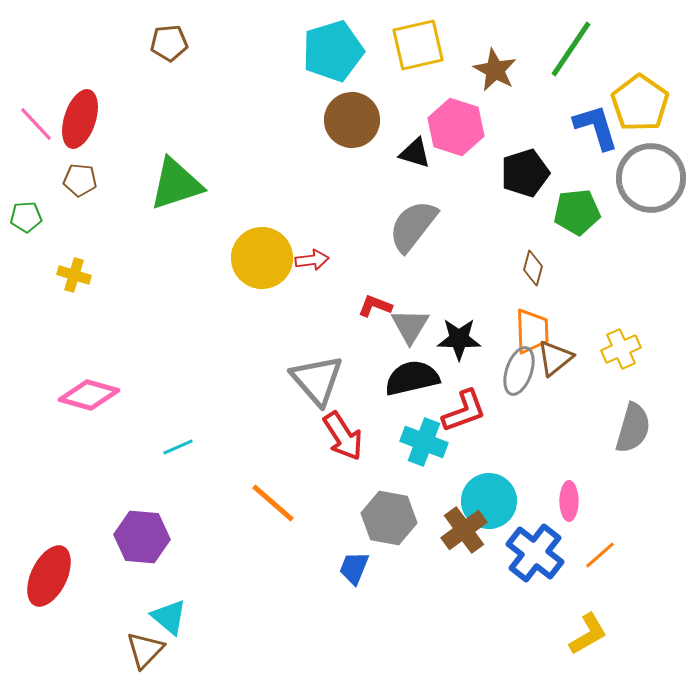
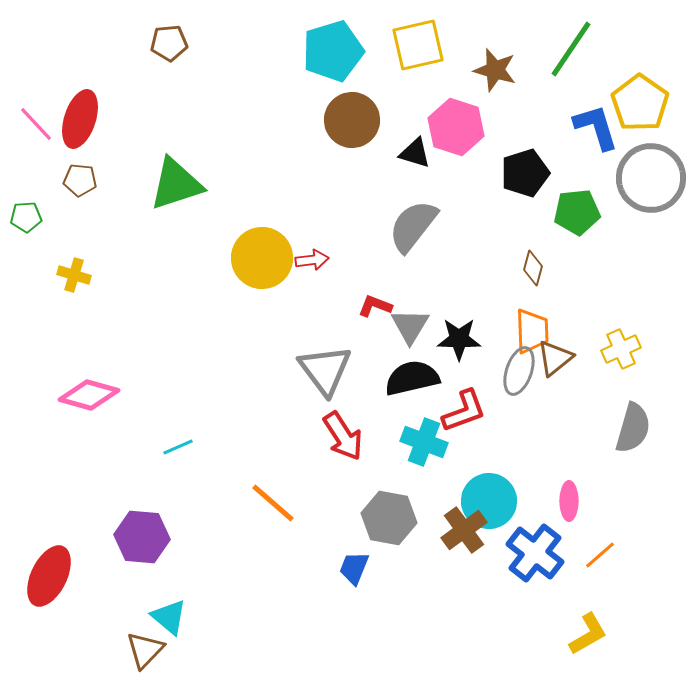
brown star at (495, 70): rotated 12 degrees counterclockwise
gray triangle at (317, 380): moved 8 px right, 10 px up; rotated 4 degrees clockwise
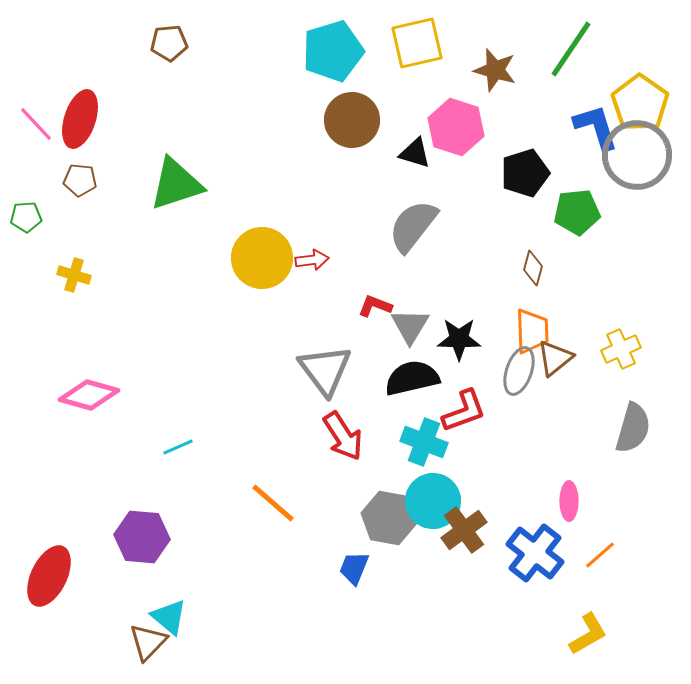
yellow square at (418, 45): moved 1 px left, 2 px up
gray circle at (651, 178): moved 14 px left, 23 px up
cyan circle at (489, 501): moved 56 px left
brown triangle at (145, 650): moved 3 px right, 8 px up
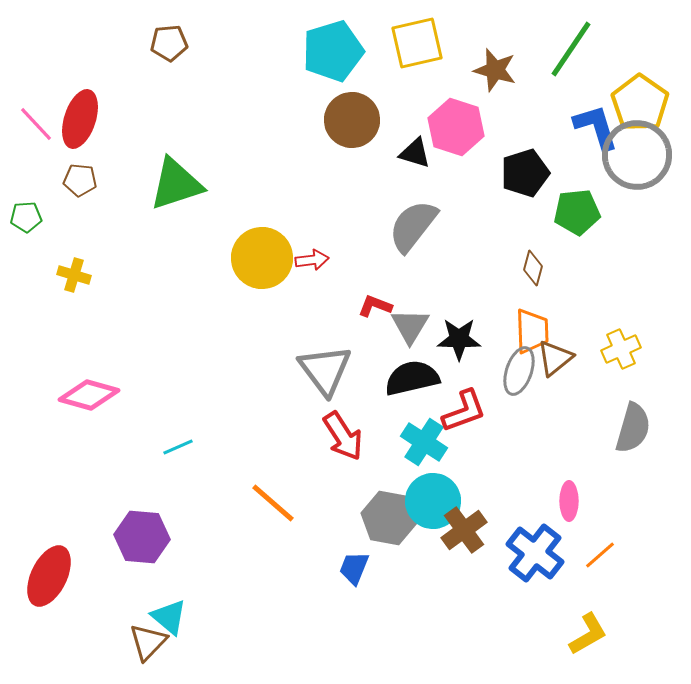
cyan cross at (424, 442): rotated 12 degrees clockwise
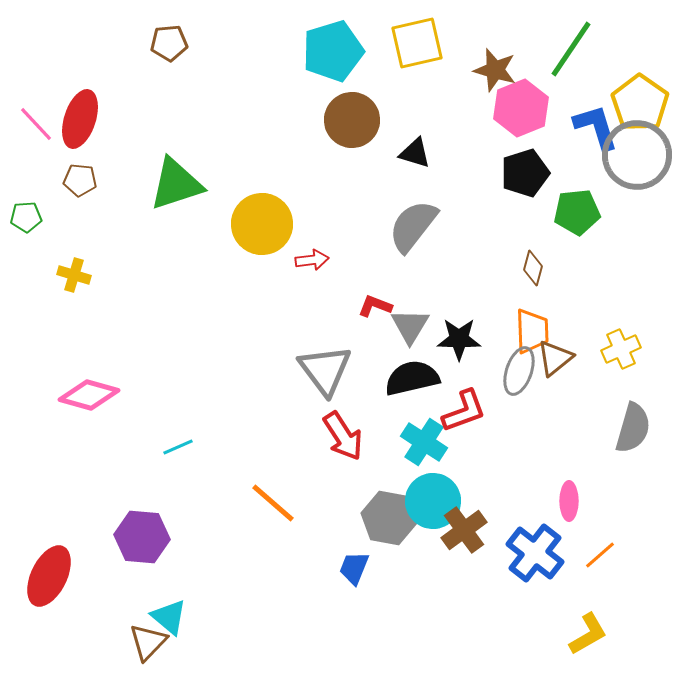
pink hexagon at (456, 127): moved 65 px right, 19 px up; rotated 20 degrees clockwise
yellow circle at (262, 258): moved 34 px up
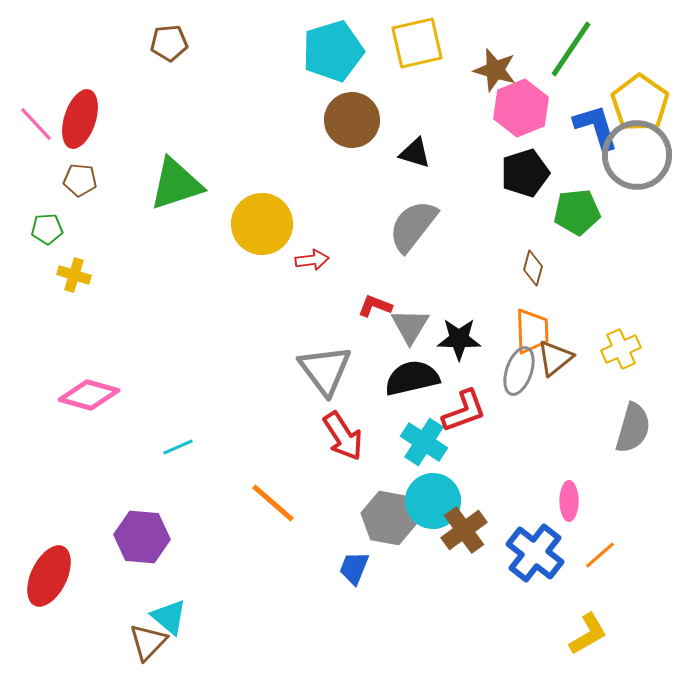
green pentagon at (26, 217): moved 21 px right, 12 px down
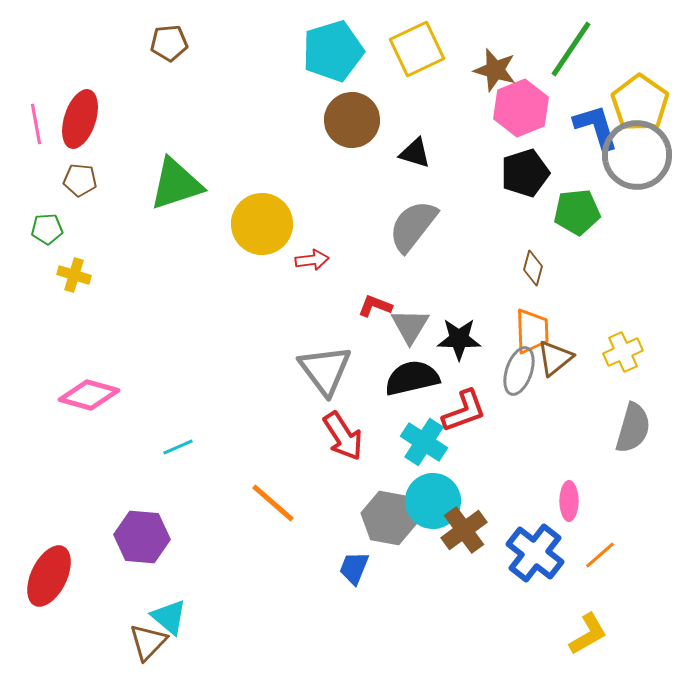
yellow square at (417, 43): moved 6 px down; rotated 12 degrees counterclockwise
pink line at (36, 124): rotated 33 degrees clockwise
yellow cross at (621, 349): moved 2 px right, 3 px down
